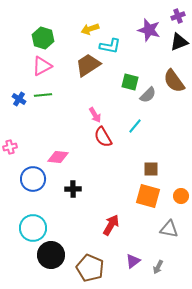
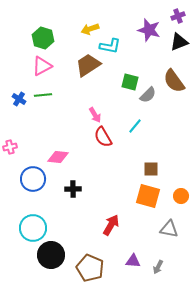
purple triangle: rotated 42 degrees clockwise
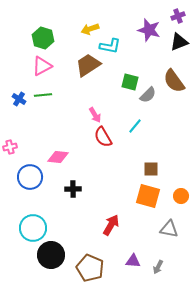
blue circle: moved 3 px left, 2 px up
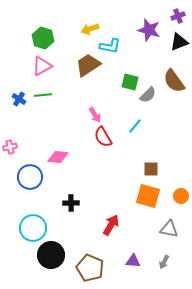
black cross: moved 2 px left, 14 px down
gray arrow: moved 6 px right, 5 px up
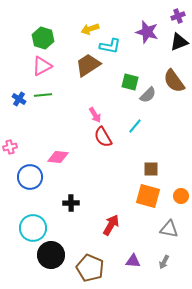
purple star: moved 2 px left, 2 px down
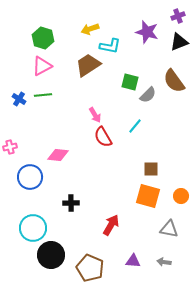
pink diamond: moved 2 px up
gray arrow: rotated 72 degrees clockwise
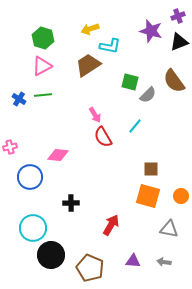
purple star: moved 4 px right, 1 px up
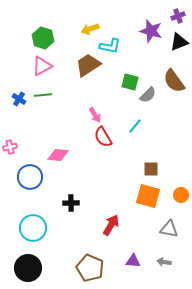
orange circle: moved 1 px up
black circle: moved 23 px left, 13 px down
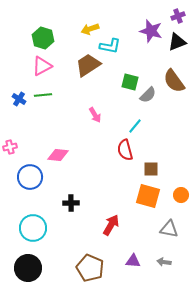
black triangle: moved 2 px left
red semicircle: moved 22 px right, 13 px down; rotated 15 degrees clockwise
